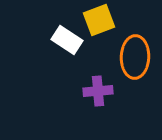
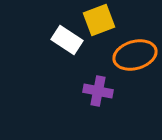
orange ellipse: moved 2 px up; rotated 72 degrees clockwise
purple cross: rotated 16 degrees clockwise
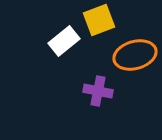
white rectangle: moved 3 px left, 1 px down; rotated 72 degrees counterclockwise
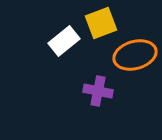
yellow square: moved 2 px right, 3 px down
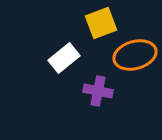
white rectangle: moved 17 px down
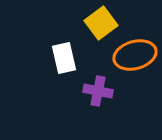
yellow square: rotated 16 degrees counterclockwise
white rectangle: rotated 64 degrees counterclockwise
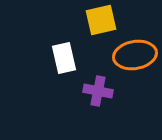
yellow square: moved 3 px up; rotated 24 degrees clockwise
orange ellipse: rotated 6 degrees clockwise
